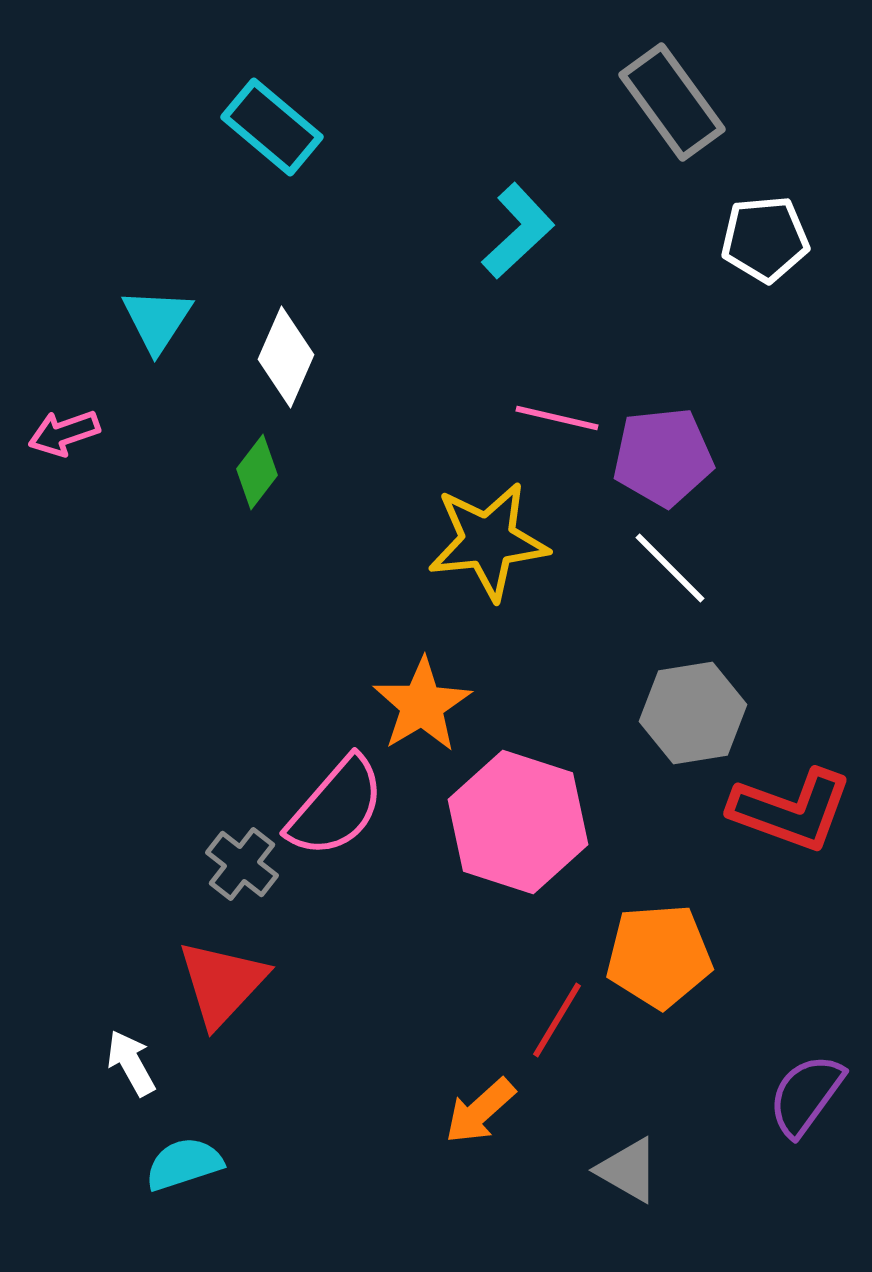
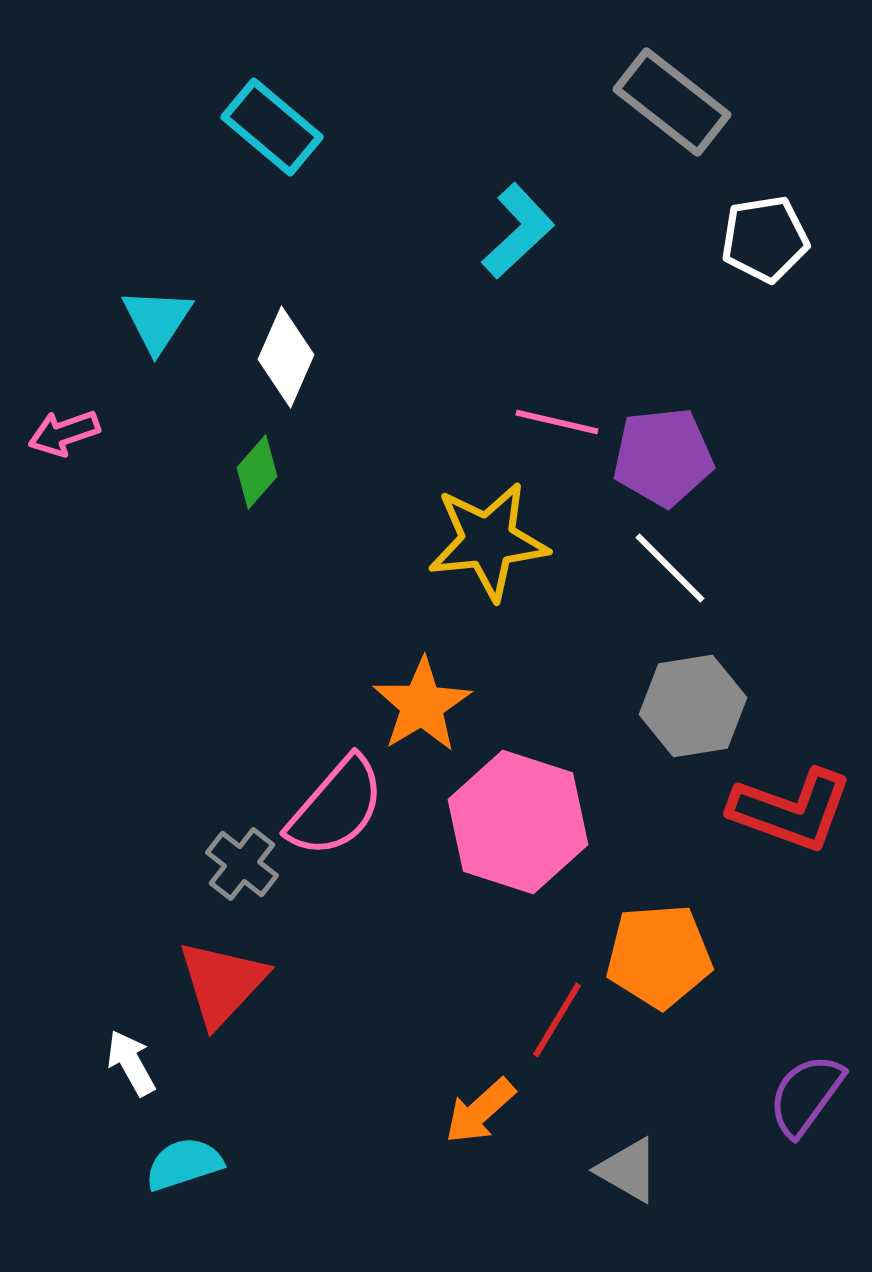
gray rectangle: rotated 16 degrees counterclockwise
white pentagon: rotated 4 degrees counterclockwise
pink line: moved 4 px down
green diamond: rotated 4 degrees clockwise
gray hexagon: moved 7 px up
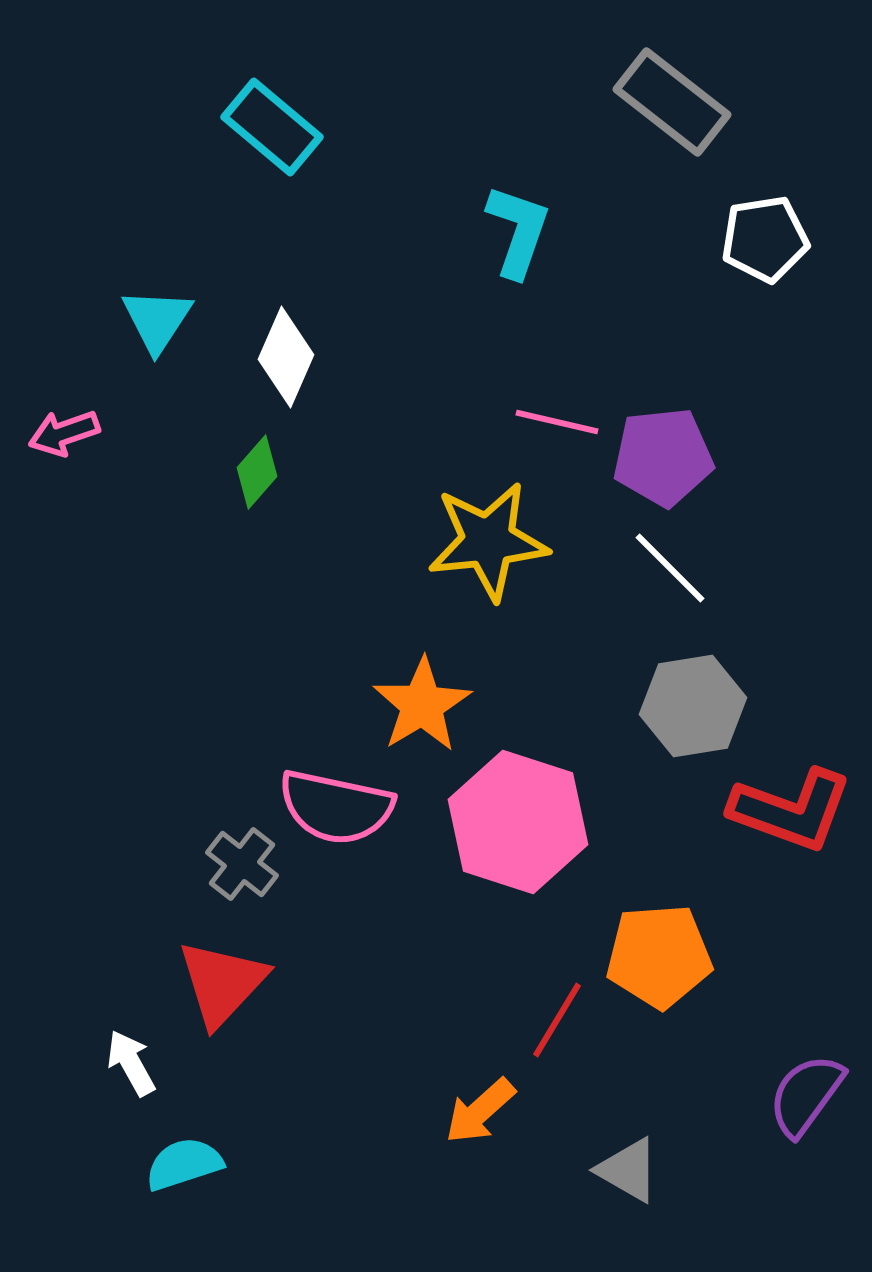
cyan L-shape: rotated 28 degrees counterclockwise
pink semicircle: rotated 61 degrees clockwise
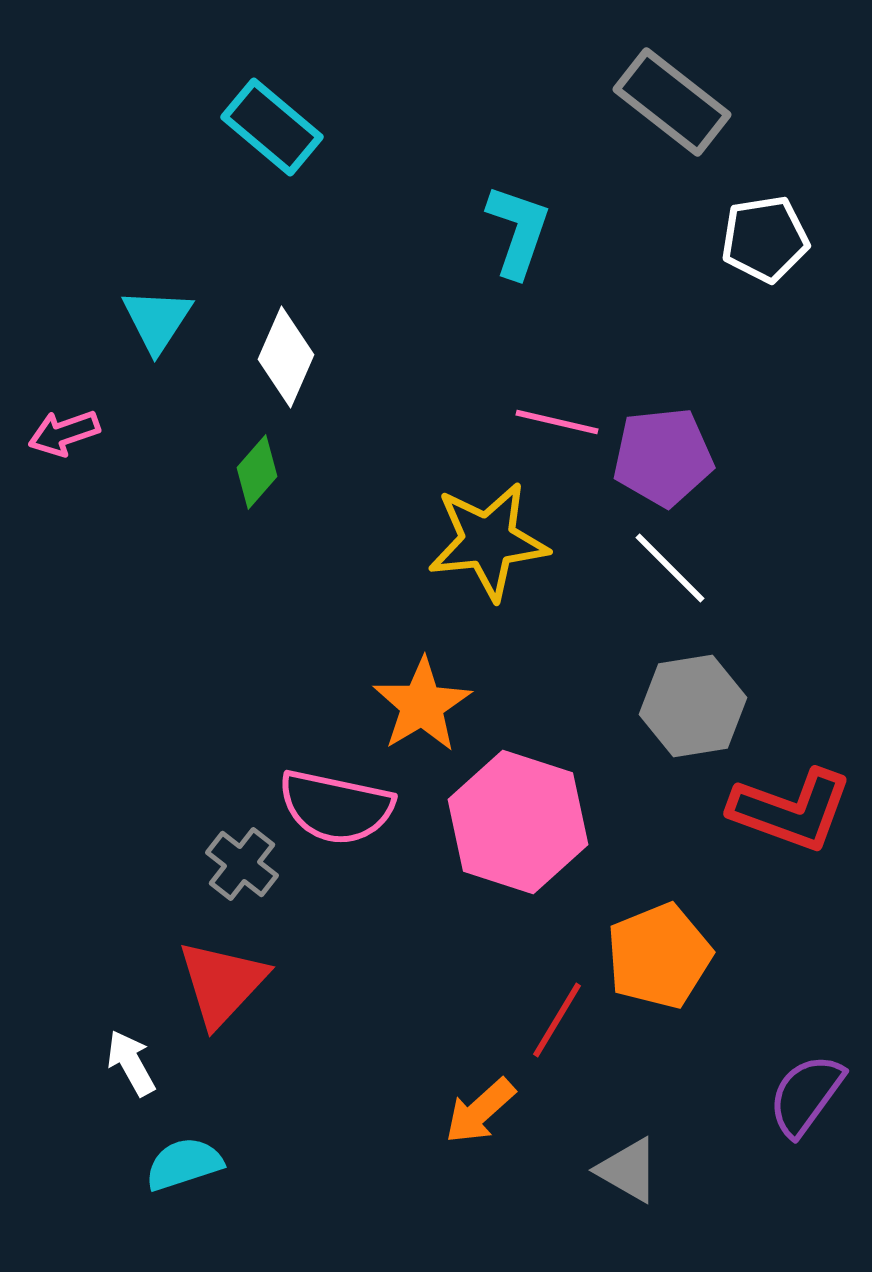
orange pentagon: rotated 18 degrees counterclockwise
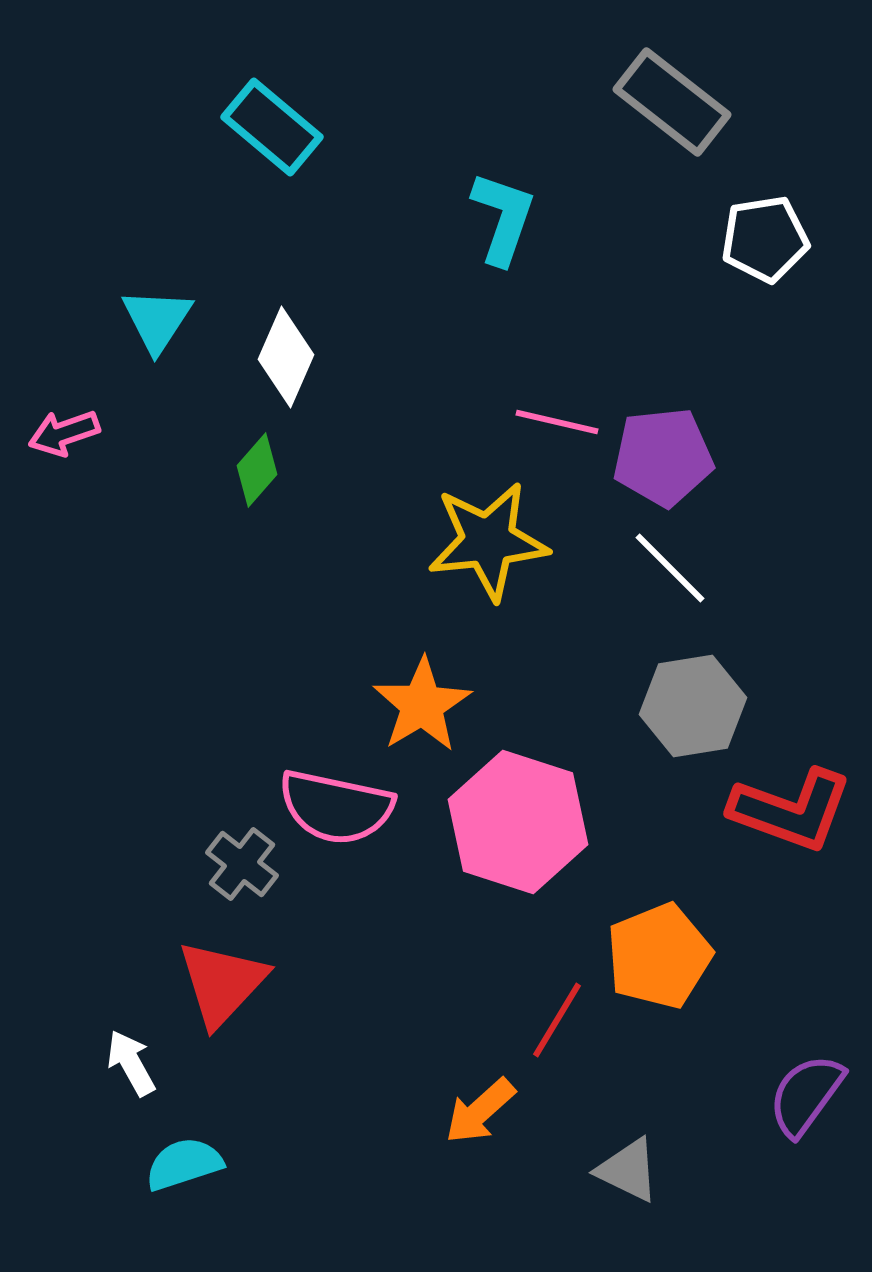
cyan L-shape: moved 15 px left, 13 px up
green diamond: moved 2 px up
gray triangle: rotated 4 degrees counterclockwise
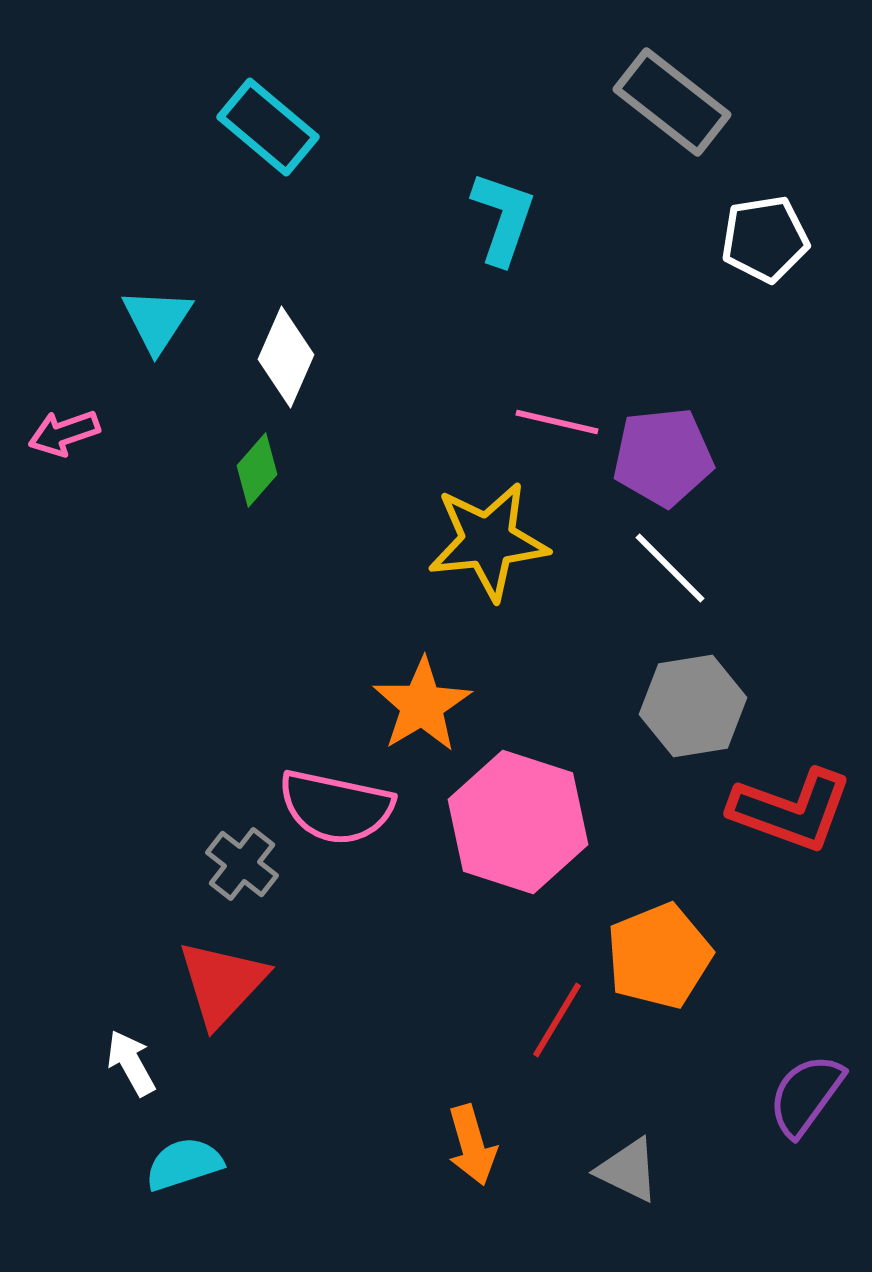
cyan rectangle: moved 4 px left
orange arrow: moved 8 px left, 34 px down; rotated 64 degrees counterclockwise
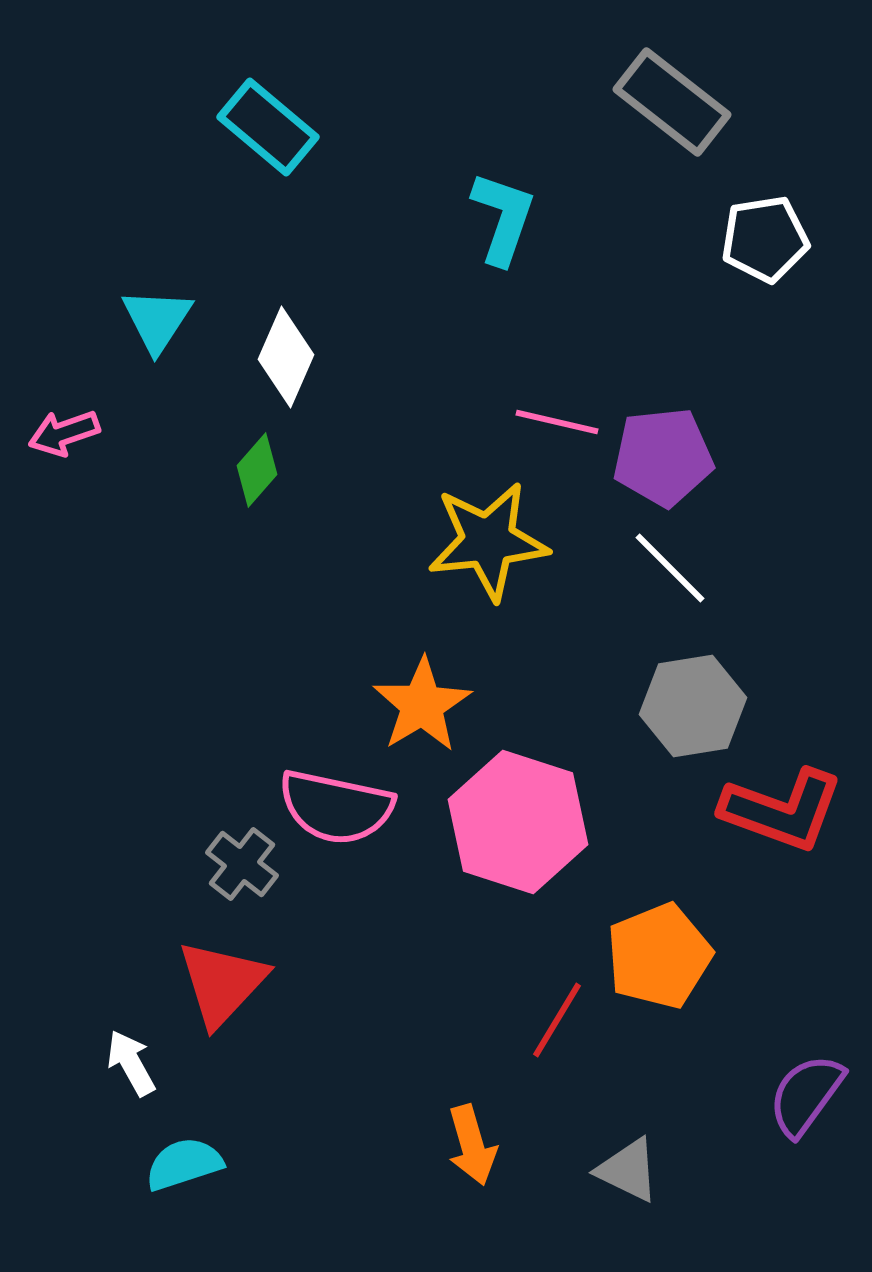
red L-shape: moved 9 px left
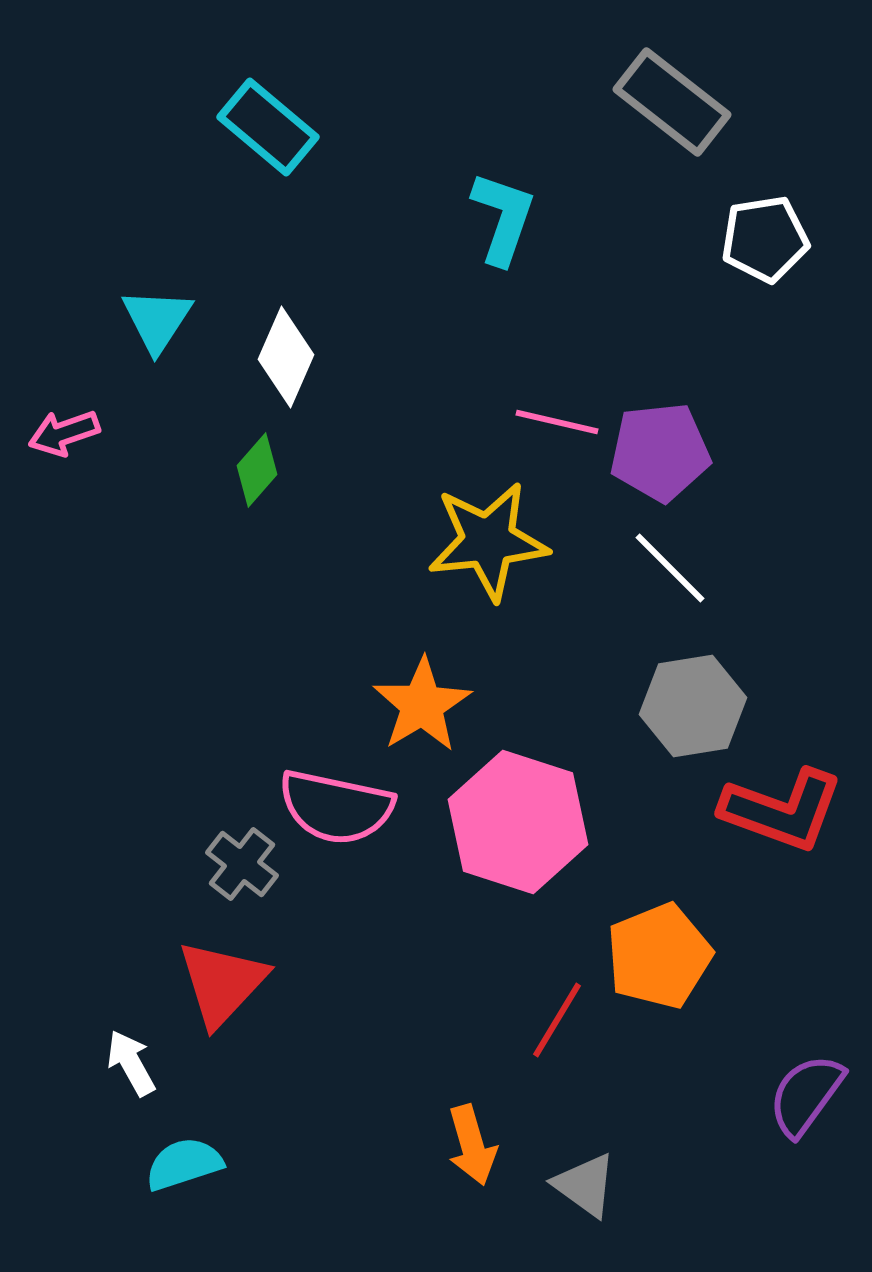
purple pentagon: moved 3 px left, 5 px up
gray triangle: moved 43 px left, 15 px down; rotated 10 degrees clockwise
